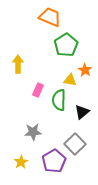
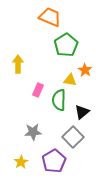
gray square: moved 2 px left, 7 px up
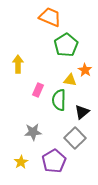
gray square: moved 2 px right, 1 px down
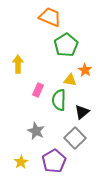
gray star: moved 3 px right, 1 px up; rotated 30 degrees clockwise
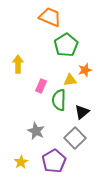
orange star: rotated 24 degrees clockwise
yellow triangle: rotated 16 degrees counterclockwise
pink rectangle: moved 3 px right, 4 px up
